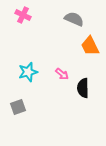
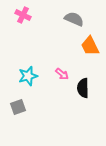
cyan star: moved 4 px down
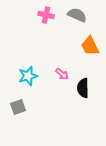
pink cross: moved 23 px right; rotated 14 degrees counterclockwise
gray semicircle: moved 3 px right, 4 px up
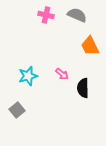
gray square: moved 1 px left, 3 px down; rotated 21 degrees counterclockwise
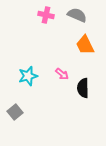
orange trapezoid: moved 5 px left, 1 px up
gray square: moved 2 px left, 2 px down
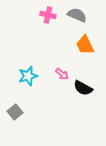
pink cross: moved 2 px right
black semicircle: rotated 60 degrees counterclockwise
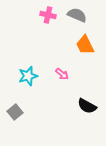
black semicircle: moved 4 px right, 18 px down
